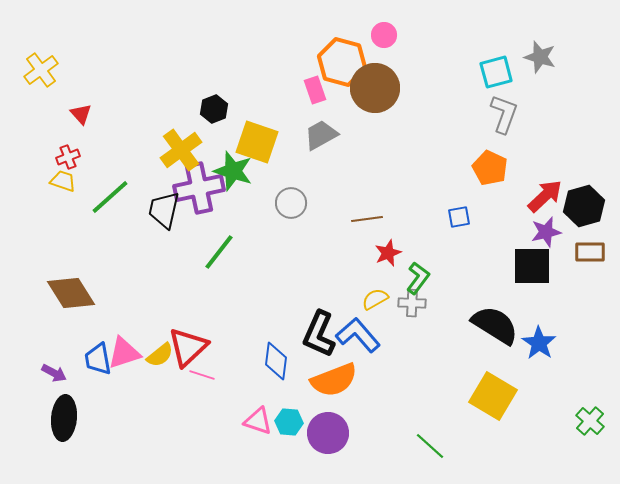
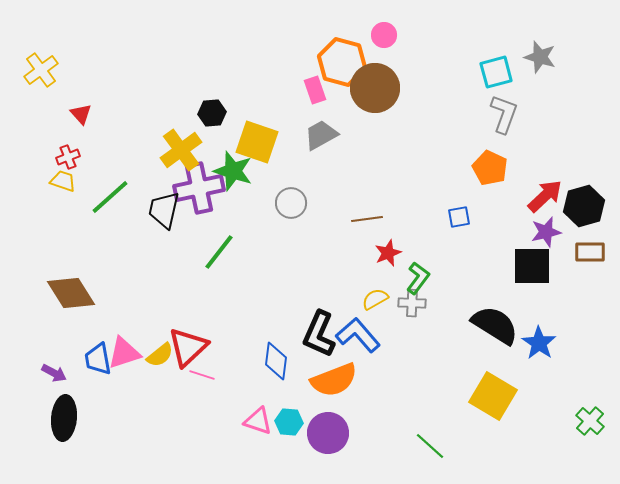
black hexagon at (214, 109): moved 2 px left, 4 px down; rotated 16 degrees clockwise
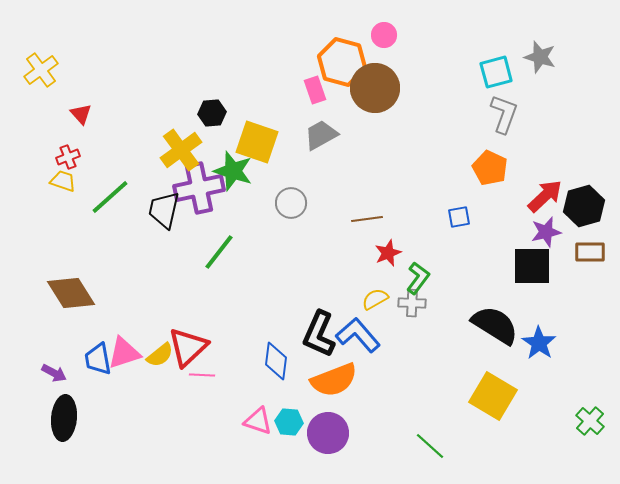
pink line at (202, 375): rotated 15 degrees counterclockwise
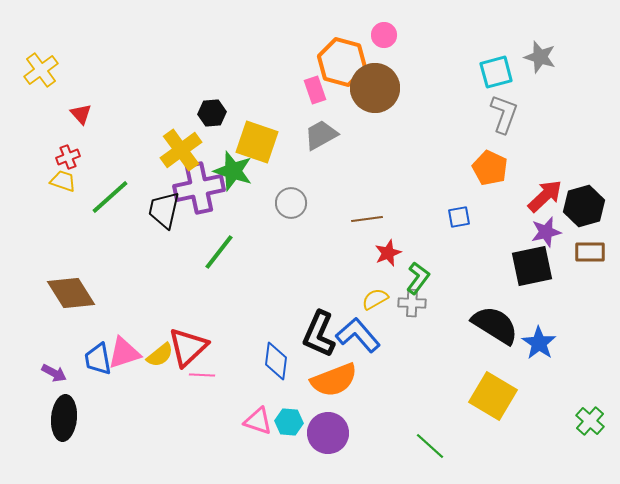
black square at (532, 266): rotated 12 degrees counterclockwise
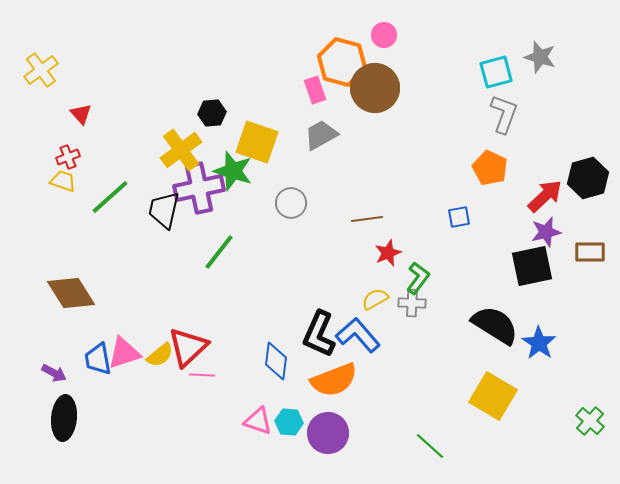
black hexagon at (584, 206): moved 4 px right, 28 px up
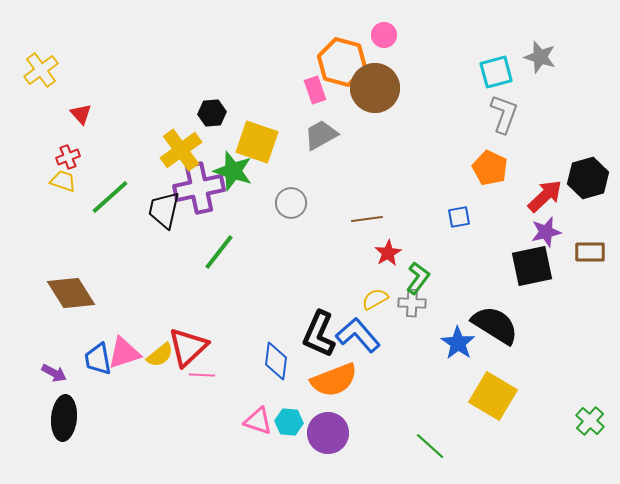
red star at (388, 253): rotated 8 degrees counterclockwise
blue star at (539, 343): moved 81 px left
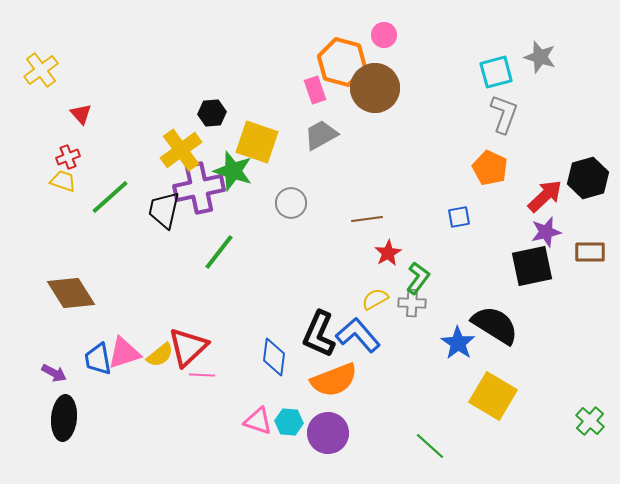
blue diamond at (276, 361): moved 2 px left, 4 px up
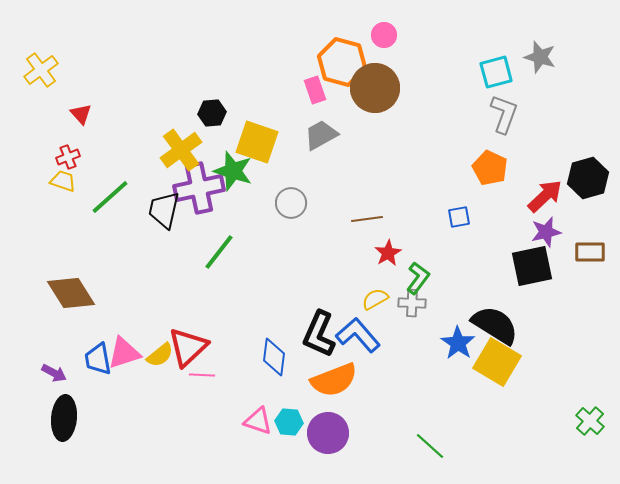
yellow square at (493, 396): moved 4 px right, 34 px up
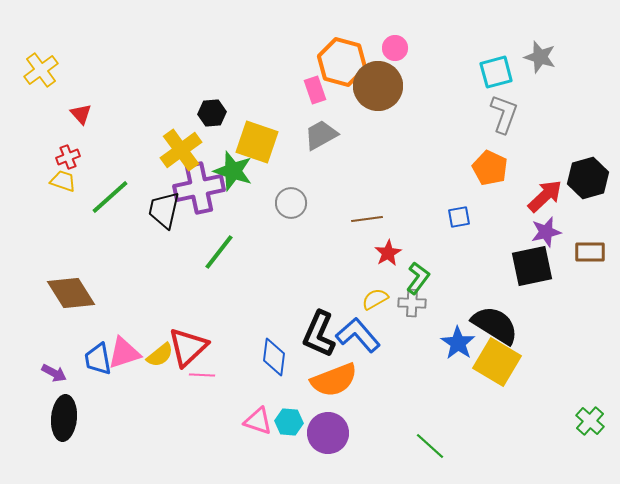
pink circle at (384, 35): moved 11 px right, 13 px down
brown circle at (375, 88): moved 3 px right, 2 px up
